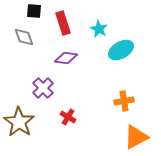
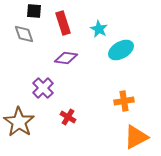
gray diamond: moved 3 px up
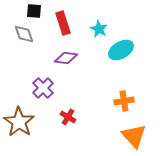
orange triangle: moved 2 px left, 1 px up; rotated 44 degrees counterclockwise
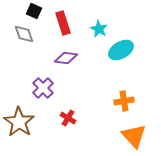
black square: rotated 21 degrees clockwise
red cross: moved 1 px down
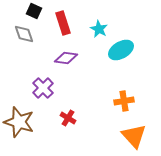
brown star: rotated 16 degrees counterclockwise
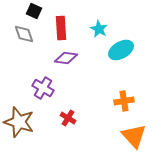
red rectangle: moved 2 px left, 5 px down; rotated 15 degrees clockwise
purple cross: rotated 15 degrees counterclockwise
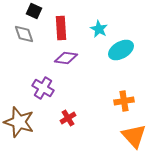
red cross: rotated 28 degrees clockwise
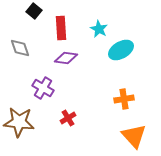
black square: rotated 14 degrees clockwise
gray diamond: moved 4 px left, 14 px down
orange cross: moved 2 px up
brown star: rotated 12 degrees counterclockwise
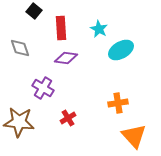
orange cross: moved 6 px left, 4 px down
